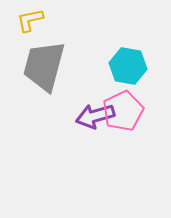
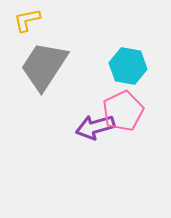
yellow L-shape: moved 3 px left
gray trapezoid: rotated 18 degrees clockwise
purple arrow: moved 11 px down
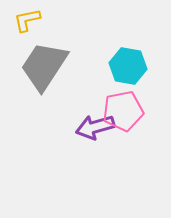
pink pentagon: rotated 15 degrees clockwise
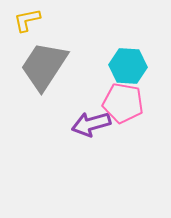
cyan hexagon: rotated 6 degrees counterclockwise
pink pentagon: moved 8 px up; rotated 21 degrees clockwise
purple arrow: moved 4 px left, 3 px up
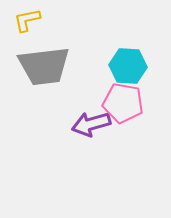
gray trapezoid: rotated 130 degrees counterclockwise
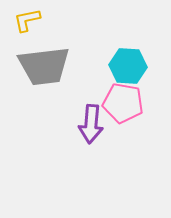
purple arrow: rotated 69 degrees counterclockwise
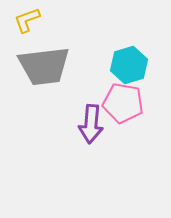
yellow L-shape: rotated 8 degrees counterclockwise
cyan hexagon: moved 1 px right, 1 px up; rotated 21 degrees counterclockwise
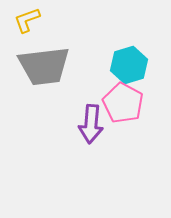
pink pentagon: rotated 18 degrees clockwise
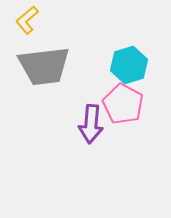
yellow L-shape: rotated 20 degrees counterclockwise
pink pentagon: moved 1 px down
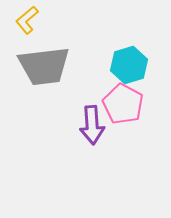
purple arrow: moved 1 px right, 1 px down; rotated 9 degrees counterclockwise
